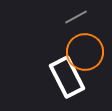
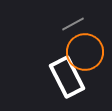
gray line: moved 3 px left, 7 px down
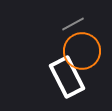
orange circle: moved 3 px left, 1 px up
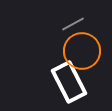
white rectangle: moved 2 px right, 5 px down
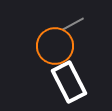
orange circle: moved 27 px left, 5 px up
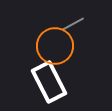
white rectangle: moved 20 px left
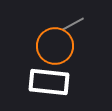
white rectangle: rotated 57 degrees counterclockwise
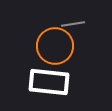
gray line: rotated 20 degrees clockwise
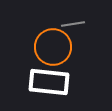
orange circle: moved 2 px left, 1 px down
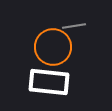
gray line: moved 1 px right, 2 px down
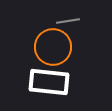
gray line: moved 6 px left, 5 px up
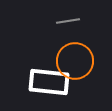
orange circle: moved 22 px right, 14 px down
